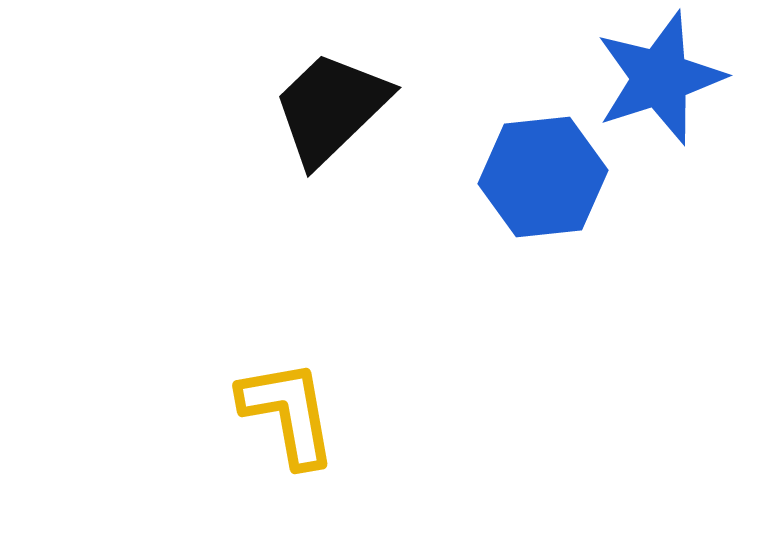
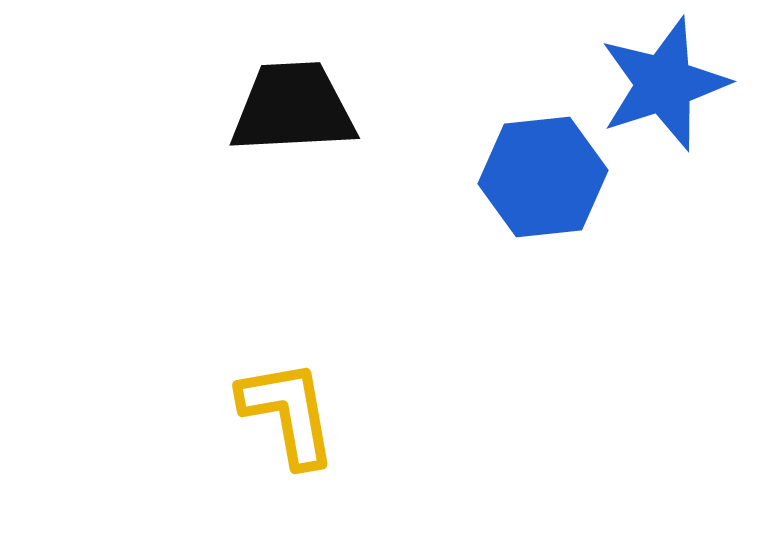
blue star: moved 4 px right, 6 px down
black trapezoid: moved 38 px left; rotated 41 degrees clockwise
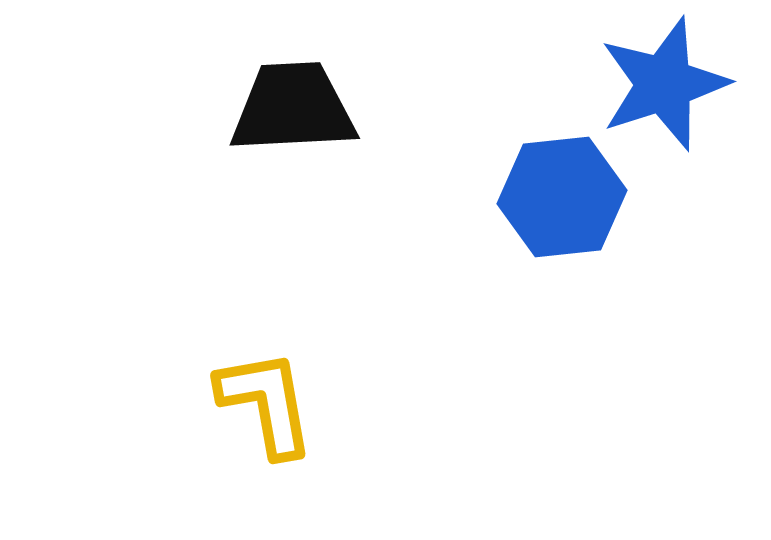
blue hexagon: moved 19 px right, 20 px down
yellow L-shape: moved 22 px left, 10 px up
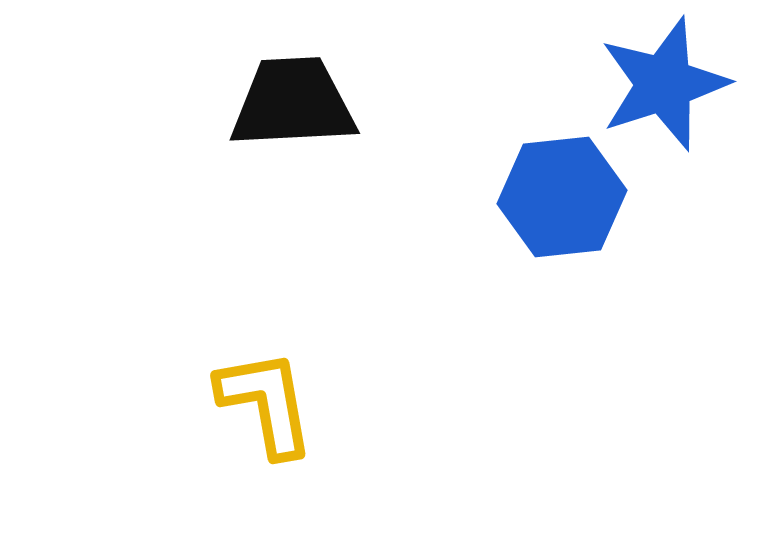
black trapezoid: moved 5 px up
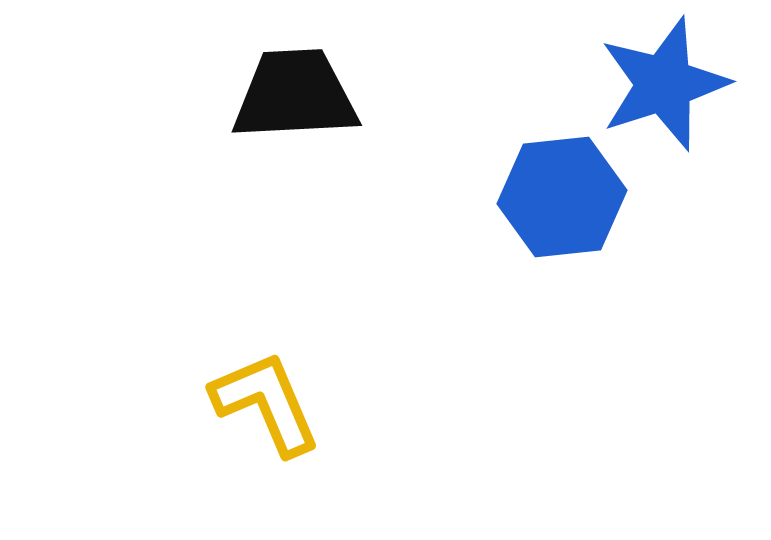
black trapezoid: moved 2 px right, 8 px up
yellow L-shape: rotated 13 degrees counterclockwise
